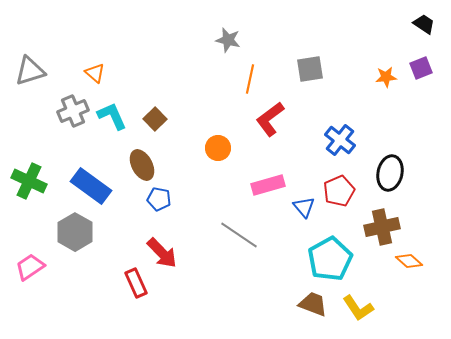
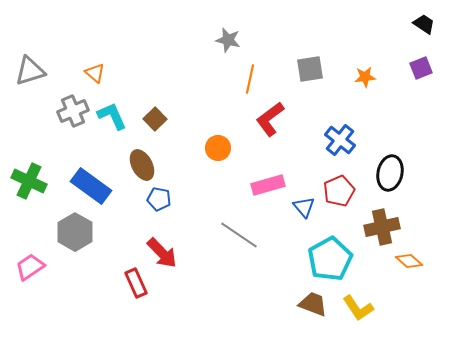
orange star: moved 21 px left
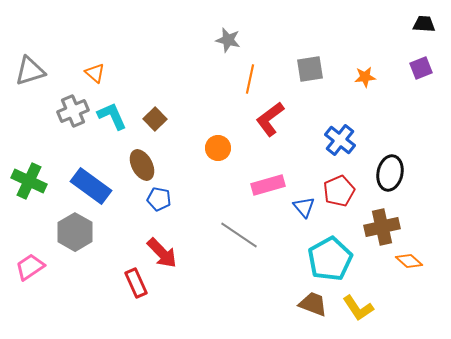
black trapezoid: rotated 30 degrees counterclockwise
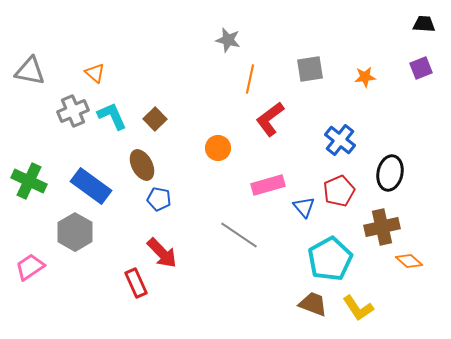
gray triangle: rotated 28 degrees clockwise
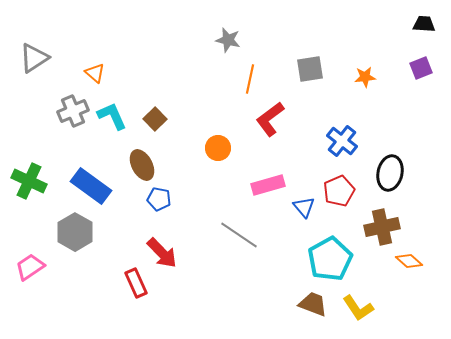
gray triangle: moved 4 px right, 13 px up; rotated 44 degrees counterclockwise
blue cross: moved 2 px right, 1 px down
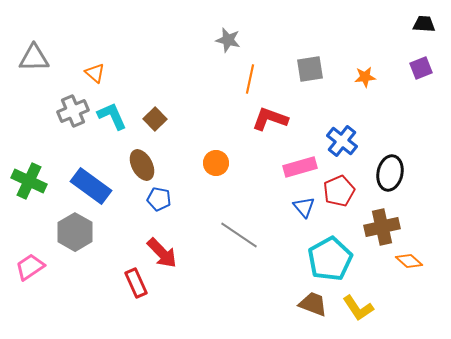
gray triangle: rotated 32 degrees clockwise
red L-shape: rotated 57 degrees clockwise
orange circle: moved 2 px left, 15 px down
pink rectangle: moved 32 px right, 18 px up
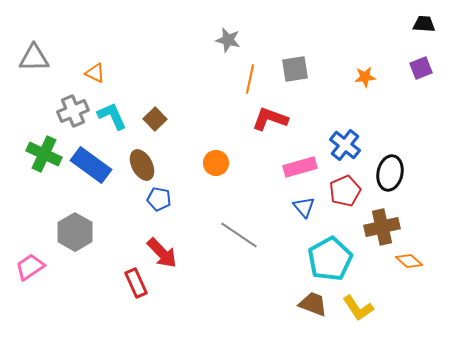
gray square: moved 15 px left
orange triangle: rotated 15 degrees counterclockwise
blue cross: moved 3 px right, 4 px down
green cross: moved 15 px right, 27 px up
blue rectangle: moved 21 px up
red pentagon: moved 6 px right
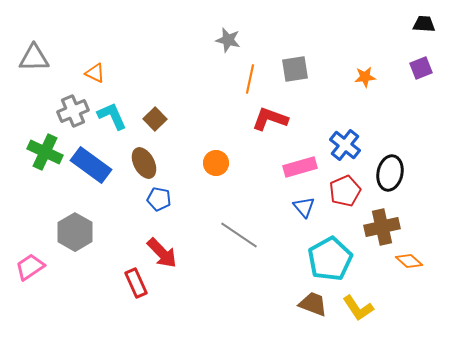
green cross: moved 1 px right, 2 px up
brown ellipse: moved 2 px right, 2 px up
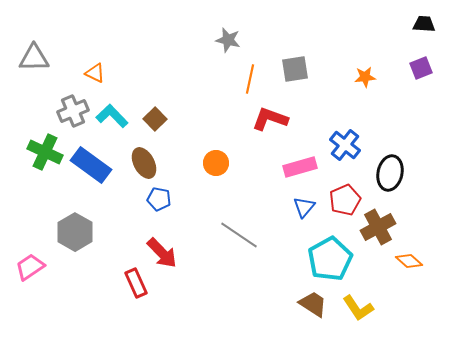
cyan L-shape: rotated 20 degrees counterclockwise
red pentagon: moved 9 px down
blue triangle: rotated 20 degrees clockwise
brown cross: moved 4 px left; rotated 16 degrees counterclockwise
brown trapezoid: rotated 12 degrees clockwise
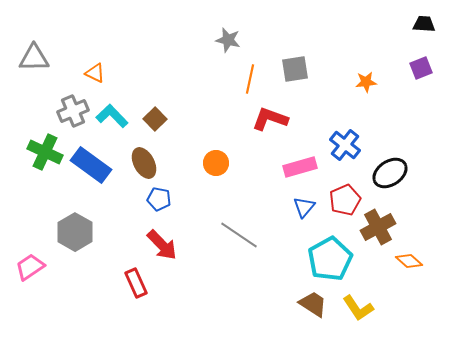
orange star: moved 1 px right, 5 px down
black ellipse: rotated 44 degrees clockwise
red arrow: moved 8 px up
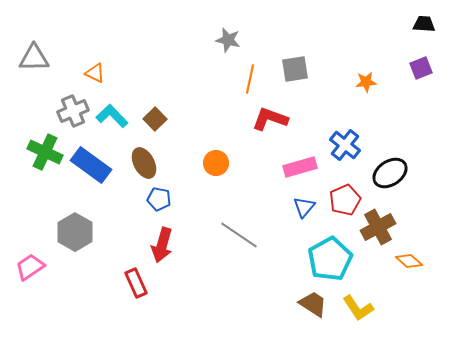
red arrow: rotated 60 degrees clockwise
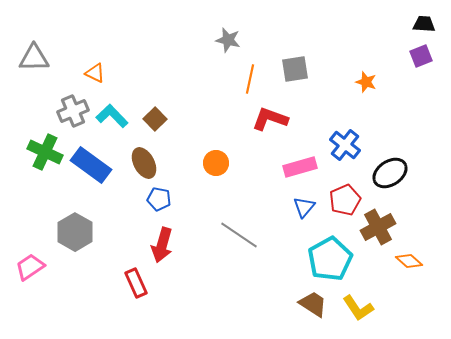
purple square: moved 12 px up
orange star: rotated 25 degrees clockwise
